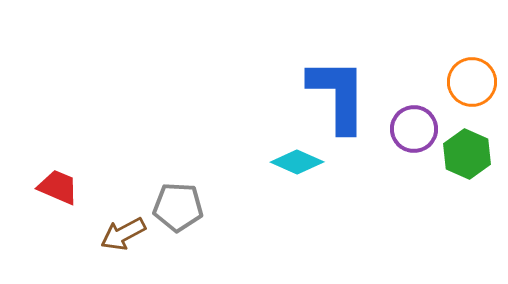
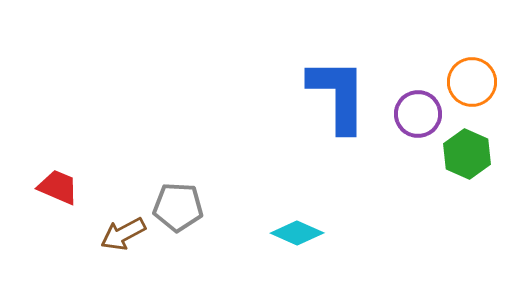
purple circle: moved 4 px right, 15 px up
cyan diamond: moved 71 px down
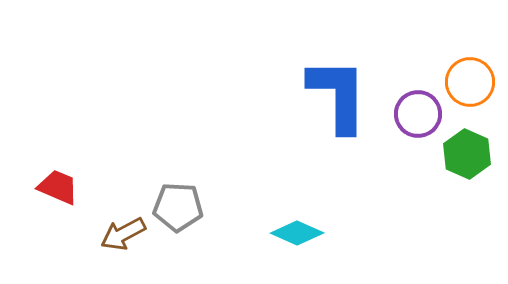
orange circle: moved 2 px left
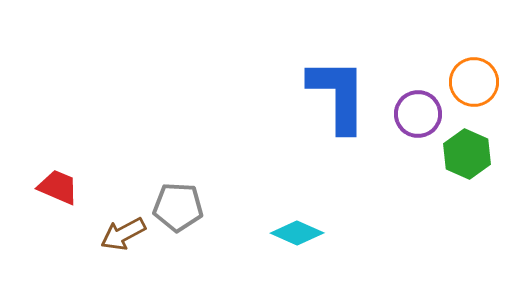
orange circle: moved 4 px right
